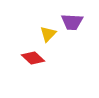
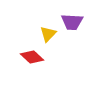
red diamond: moved 1 px left, 1 px up
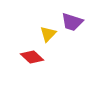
purple trapezoid: rotated 15 degrees clockwise
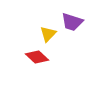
red diamond: moved 5 px right
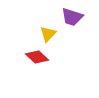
purple trapezoid: moved 5 px up
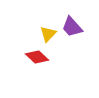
purple trapezoid: moved 10 px down; rotated 30 degrees clockwise
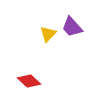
red diamond: moved 8 px left, 24 px down
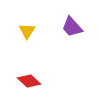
yellow triangle: moved 21 px left, 3 px up; rotated 12 degrees counterclockwise
